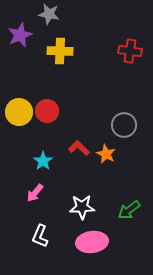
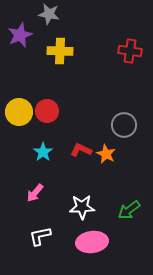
red L-shape: moved 2 px right, 2 px down; rotated 20 degrees counterclockwise
cyan star: moved 9 px up
white L-shape: rotated 55 degrees clockwise
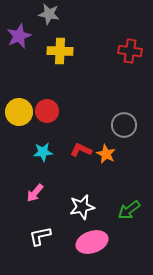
purple star: moved 1 px left, 1 px down
cyan star: rotated 30 degrees clockwise
white star: rotated 10 degrees counterclockwise
pink ellipse: rotated 12 degrees counterclockwise
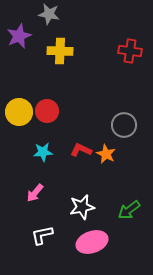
white L-shape: moved 2 px right, 1 px up
